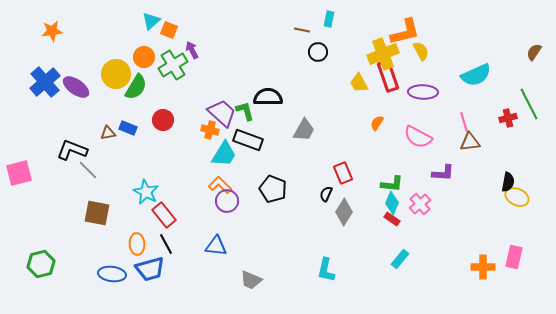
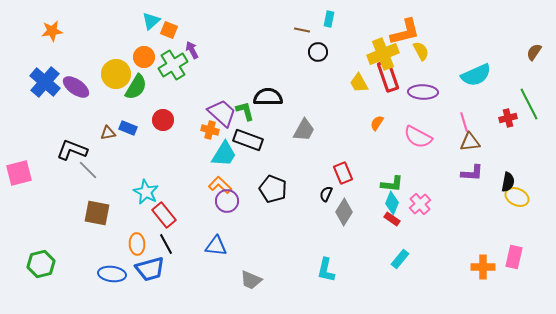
blue cross at (45, 82): rotated 8 degrees counterclockwise
purple L-shape at (443, 173): moved 29 px right
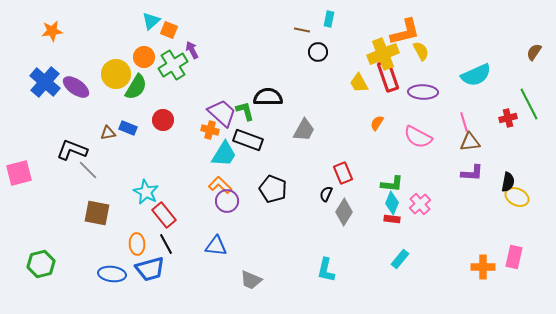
red rectangle at (392, 219): rotated 28 degrees counterclockwise
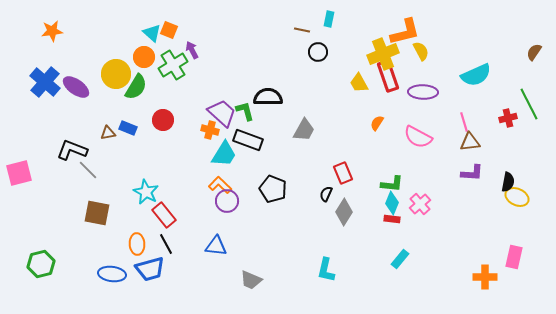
cyan triangle at (151, 21): moved 1 px right, 12 px down; rotated 36 degrees counterclockwise
orange cross at (483, 267): moved 2 px right, 10 px down
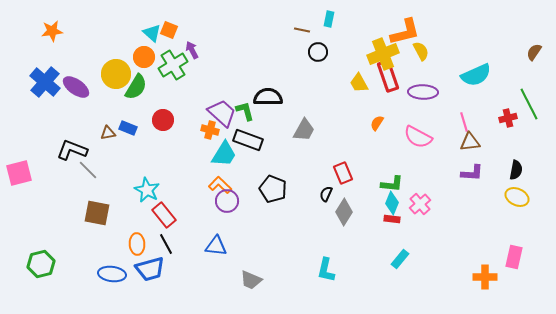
black semicircle at (508, 182): moved 8 px right, 12 px up
cyan star at (146, 192): moved 1 px right, 2 px up
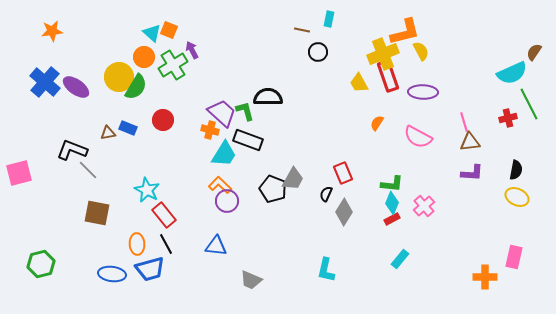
yellow circle at (116, 74): moved 3 px right, 3 px down
cyan semicircle at (476, 75): moved 36 px right, 2 px up
gray trapezoid at (304, 130): moved 11 px left, 49 px down
pink cross at (420, 204): moved 4 px right, 2 px down
red rectangle at (392, 219): rotated 35 degrees counterclockwise
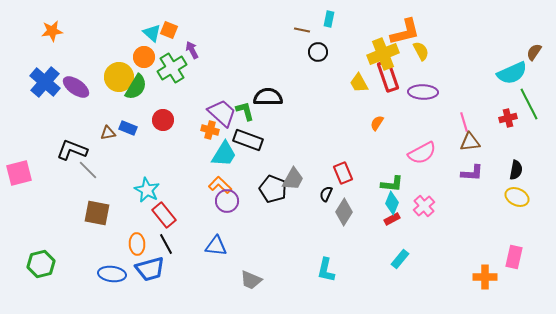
green cross at (173, 65): moved 1 px left, 3 px down
pink semicircle at (418, 137): moved 4 px right, 16 px down; rotated 56 degrees counterclockwise
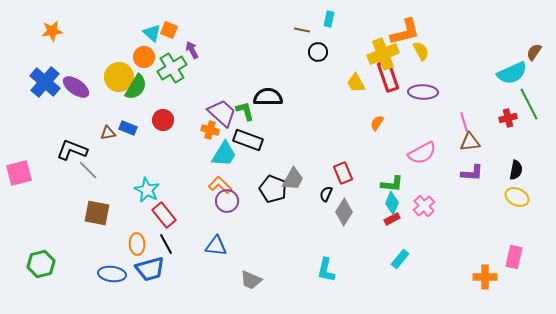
yellow trapezoid at (359, 83): moved 3 px left
